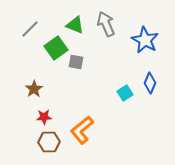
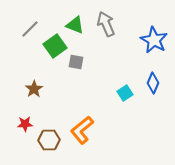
blue star: moved 9 px right
green square: moved 1 px left, 2 px up
blue diamond: moved 3 px right
red star: moved 19 px left, 7 px down
brown hexagon: moved 2 px up
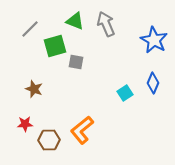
green triangle: moved 4 px up
green square: rotated 20 degrees clockwise
brown star: rotated 18 degrees counterclockwise
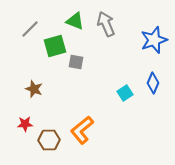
blue star: rotated 24 degrees clockwise
